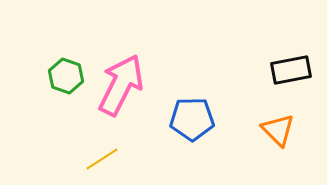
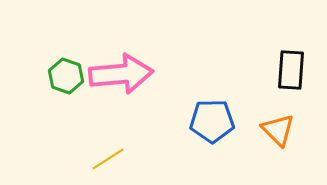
black rectangle: rotated 75 degrees counterclockwise
pink arrow: moved 11 px up; rotated 58 degrees clockwise
blue pentagon: moved 20 px right, 2 px down
yellow line: moved 6 px right
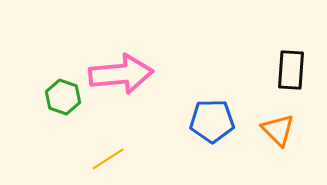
green hexagon: moved 3 px left, 21 px down
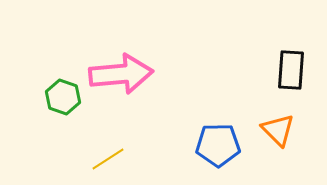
blue pentagon: moved 6 px right, 24 px down
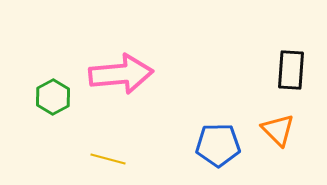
green hexagon: moved 10 px left; rotated 12 degrees clockwise
yellow line: rotated 48 degrees clockwise
